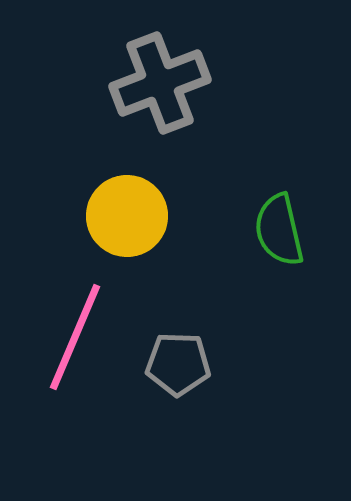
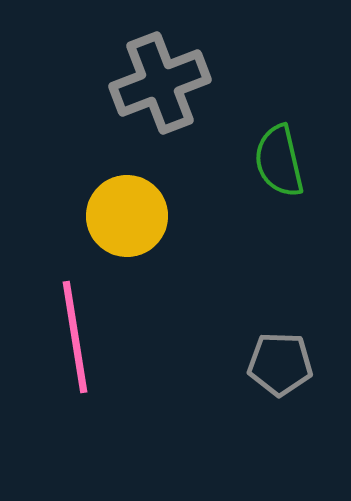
green semicircle: moved 69 px up
pink line: rotated 32 degrees counterclockwise
gray pentagon: moved 102 px right
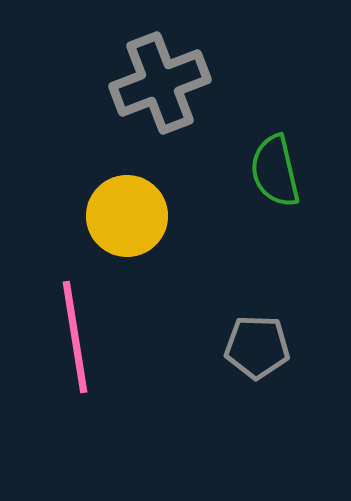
green semicircle: moved 4 px left, 10 px down
gray pentagon: moved 23 px left, 17 px up
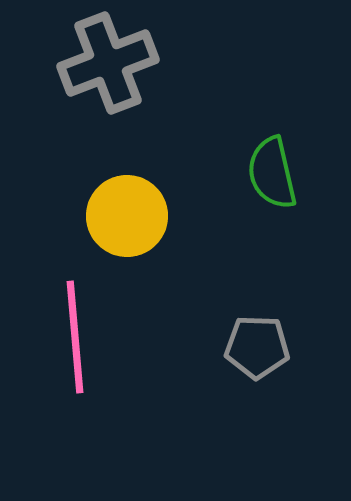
gray cross: moved 52 px left, 20 px up
green semicircle: moved 3 px left, 2 px down
pink line: rotated 4 degrees clockwise
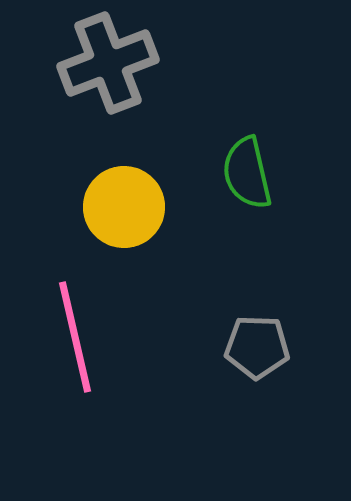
green semicircle: moved 25 px left
yellow circle: moved 3 px left, 9 px up
pink line: rotated 8 degrees counterclockwise
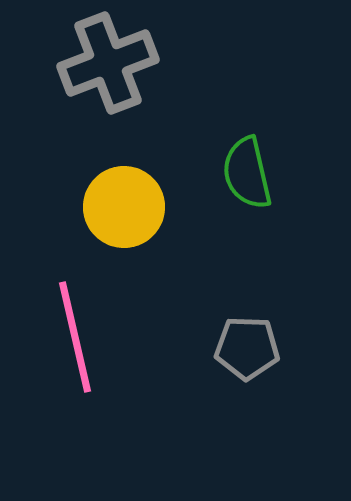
gray pentagon: moved 10 px left, 1 px down
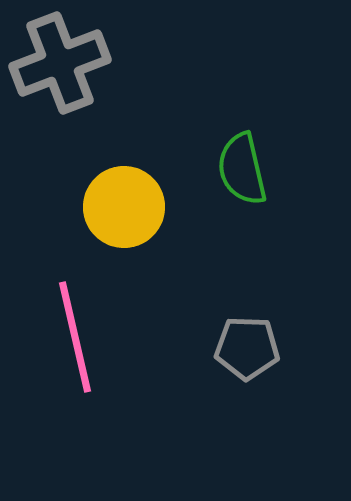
gray cross: moved 48 px left
green semicircle: moved 5 px left, 4 px up
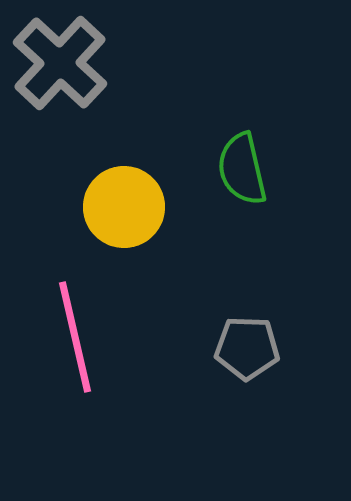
gray cross: rotated 26 degrees counterclockwise
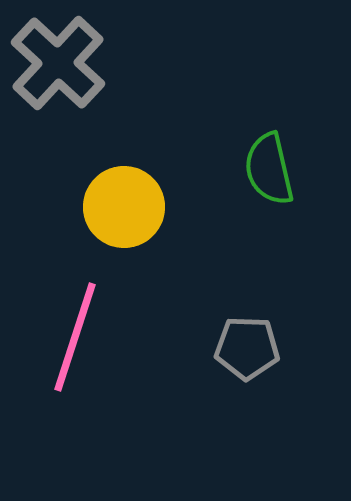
gray cross: moved 2 px left
green semicircle: moved 27 px right
pink line: rotated 31 degrees clockwise
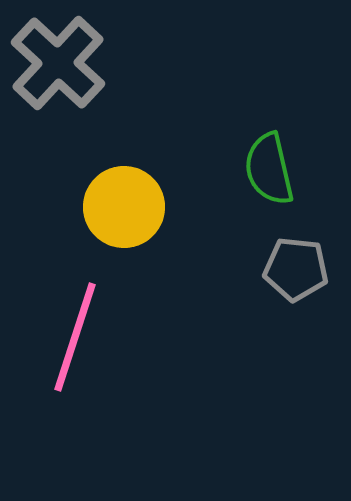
gray pentagon: moved 49 px right, 79 px up; rotated 4 degrees clockwise
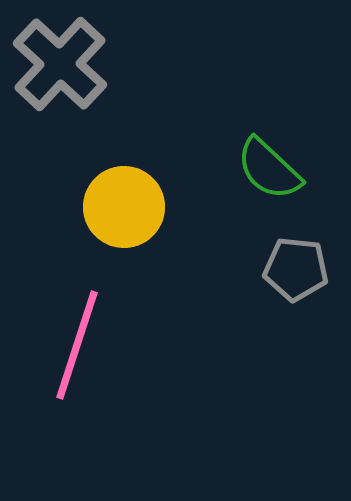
gray cross: moved 2 px right, 1 px down
green semicircle: rotated 34 degrees counterclockwise
pink line: moved 2 px right, 8 px down
